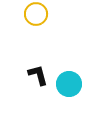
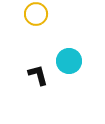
cyan circle: moved 23 px up
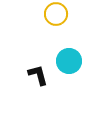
yellow circle: moved 20 px right
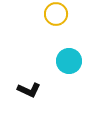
black L-shape: moved 9 px left, 15 px down; rotated 130 degrees clockwise
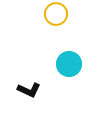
cyan circle: moved 3 px down
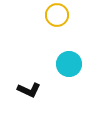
yellow circle: moved 1 px right, 1 px down
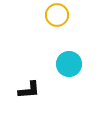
black L-shape: rotated 30 degrees counterclockwise
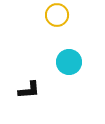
cyan circle: moved 2 px up
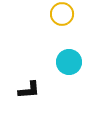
yellow circle: moved 5 px right, 1 px up
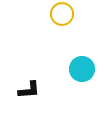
cyan circle: moved 13 px right, 7 px down
